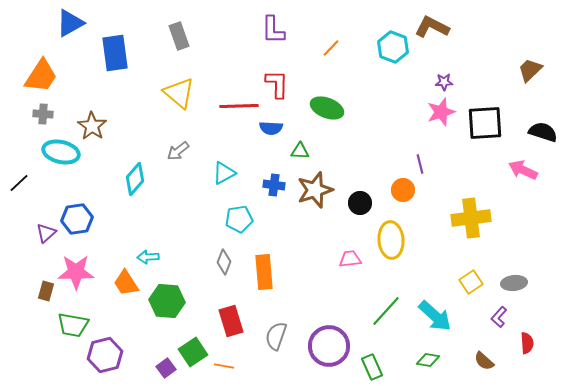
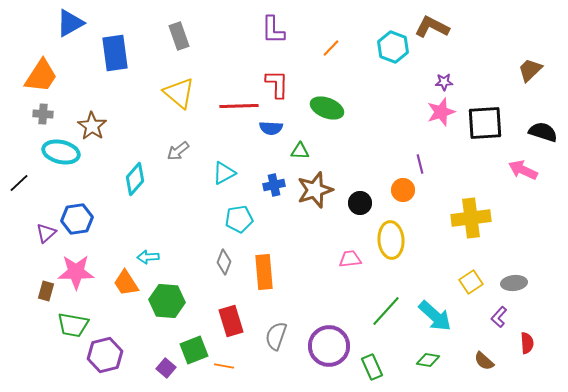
blue cross at (274, 185): rotated 20 degrees counterclockwise
green square at (193, 352): moved 1 px right, 2 px up; rotated 12 degrees clockwise
purple square at (166, 368): rotated 12 degrees counterclockwise
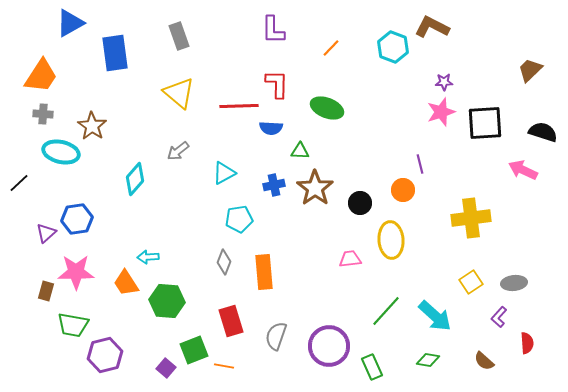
brown star at (315, 190): moved 2 px up; rotated 18 degrees counterclockwise
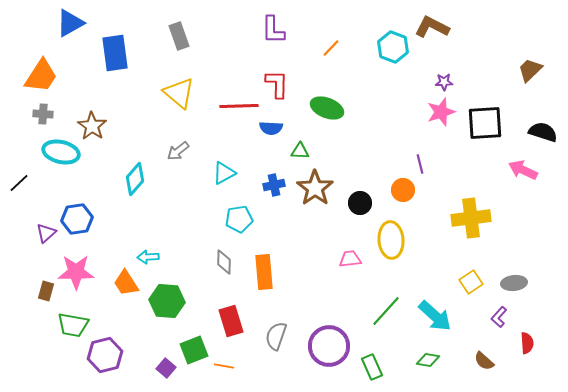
gray diamond at (224, 262): rotated 20 degrees counterclockwise
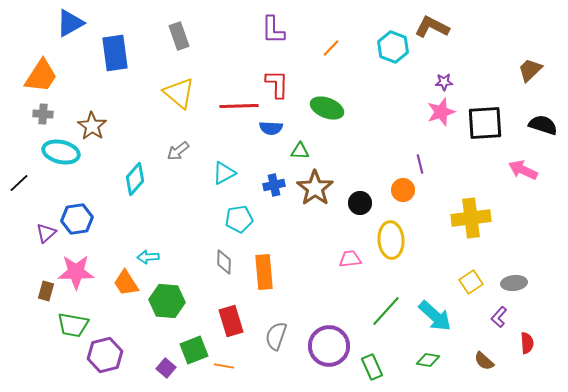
black semicircle at (543, 132): moved 7 px up
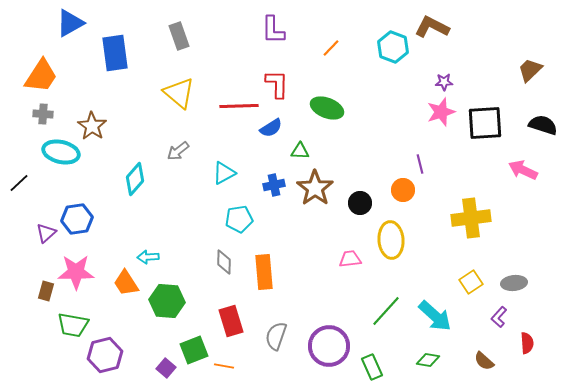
blue semicircle at (271, 128): rotated 35 degrees counterclockwise
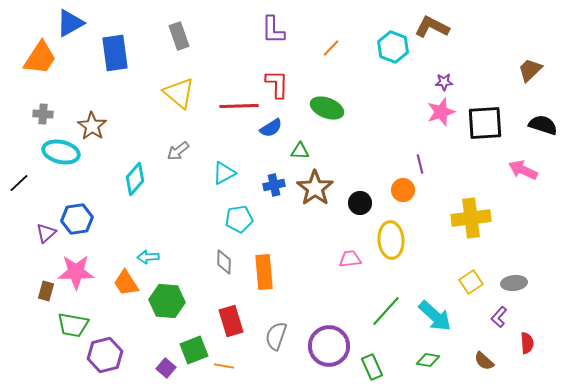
orange trapezoid at (41, 76): moved 1 px left, 18 px up
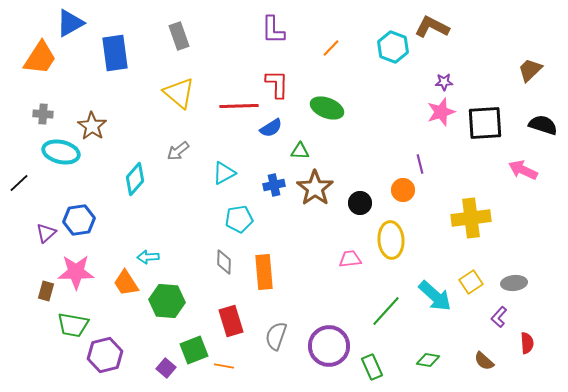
blue hexagon at (77, 219): moved 2 px right, 1 px down
cyan arrow at (435, 316): moved 20 px up
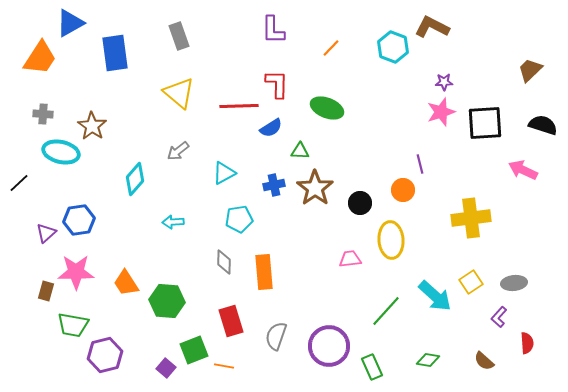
cyan arrow at (148, 257): moved 25 px right, 35 px up
